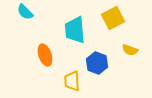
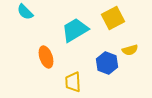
cyan trapezoid: rotated 64 degrees clockwise
yellow semicircle: rotated 35 degrees counterclockwise
orange ellipse: moved 1 px right, 2 px down
blue hexagon: moved 10 px right
yellow trapezoid: moved 1 px right, 1 px down
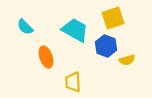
cyan semicircle: moved 15 px down
yellow square: rotated 10 degrees clockwise
cyan trapezoid: rotated 60 degrees clockwise
yellow semicircle: moved 3 px left, 10 px down
blue hexagon: moved 1 px left, 17 px up
